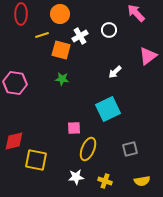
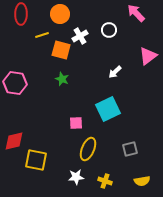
green star: rotated 16 degrees clockwise
pink square: moved 2 px right, 5 px up
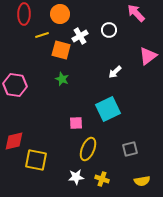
red ellipse: moved 3 px right
pink hexagon: moved 2 px down
yellow cross: moved 3 px left, 2 px up
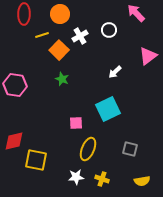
orange square: moved 2 px left; rotated 30 degrees clockwise
gray square: rotated 28 degrees clockwise
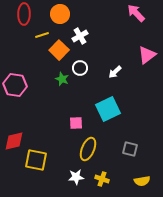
white circle: moved 29 px left, 38 px down
pink triangle: moved 1 px left, 1 px up
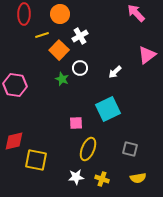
yellow semicircle: moved 4 px left, 3 px up
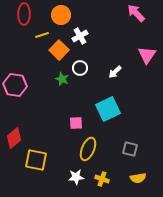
orange circle: moved 1 px right, 1 px down
pink triangle: rotated 18 degrees counterclockwise
red diamond: moved 3 px up; rotated 25 degrees counterclockwise
